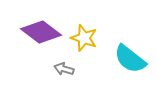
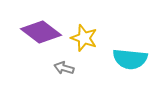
cyan semicircle: rotated 32 degrees counterclockwise
gray arrow: moved 1 px up
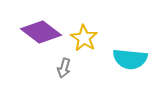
yellow star: rotated 12 degrees clockwise
gray arrow: rotated 90 degrees counterclockwise
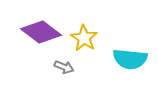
gray arrow: moved 1 px up; rotated 84 degrees counterclockwise
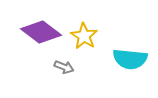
yellow star: moved 2 px up
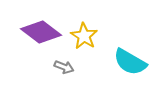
cyan semicircle: moved 3 px down; rotated 24 degrees clockwise
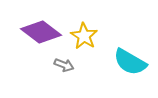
gray arrow: moved 2 px up
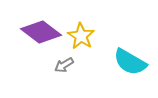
yellow star: moved 3 px left
gray arrow: rotated 126 degrees clockwise
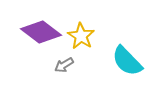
cyan semicircle: moved 3 px left, 1 px up; rotated 16 degrees clockwise
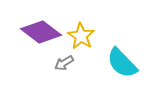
cyan semicircle: moved 5 px left, 2 px down
gray arrow: moved 2 px up
